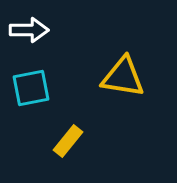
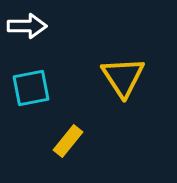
white arrow: moved 2 px left, 4 px up
yellow triangle: rotated 48 degrees clockwise
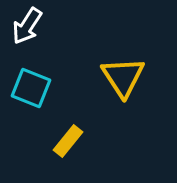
white arrow: rotated 123 degrees clockwise
cyan square: rotated 33 degrees clockwise
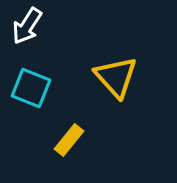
yellow triangle: moved 7 px left; rotated 9 degrees counterclockwise
yellow rectangle: moved 1 px right, 1 px up
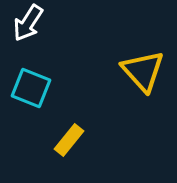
white arrow: moved 1 px right, 3 px up
yellow triangle: moved 27 px right, 6 px up
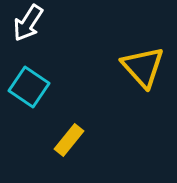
yellow triangle: moved 4 px up
cyan square: moved 2 px left, 1 px up; rotated 12 degrees clockwise
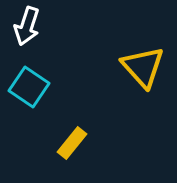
white arrow: moved 1 px left, 3 px down; rotated 15 degrees counterclockwise
yellow rectangle: moved 3 px right, 3 px down
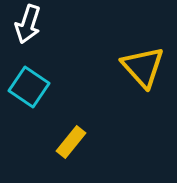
white arrow: moved 1 px right, 2 px up
yellow rectangle: moved 1 px left, 1 px up
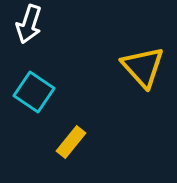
white arrow: moved 1 px right
cyan square: moved 5 px right, 5 px down
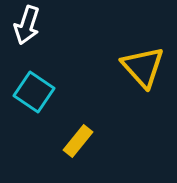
white arrow: moved 2 px left, 1 px down
yellow rectangle: moved 7 px right, 1 px up
